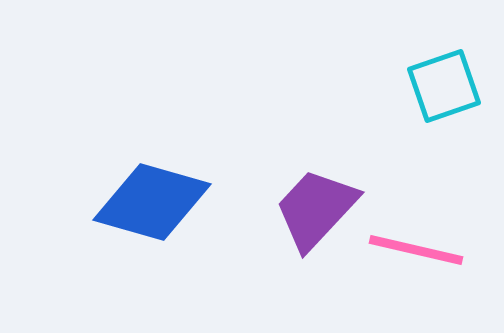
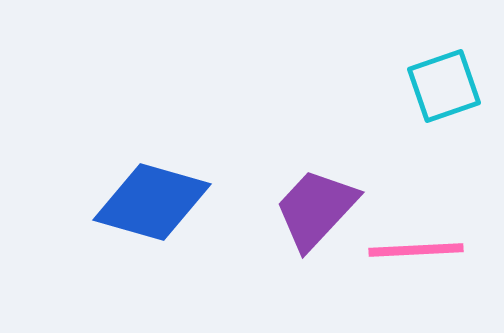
pink line: rotated 16 degrees counterclockwise
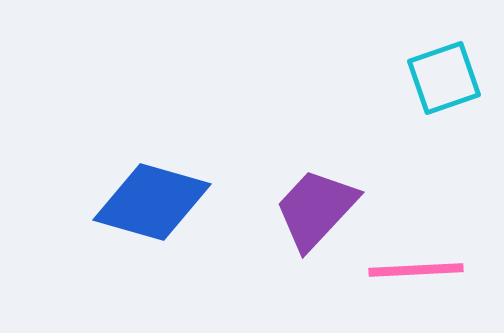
cyan square: moved 8 px up
pink line: moved 20 px down
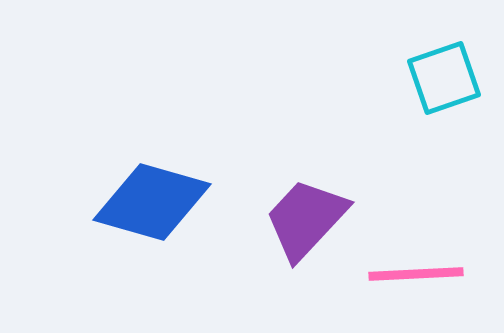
purple trapezoid: moved 10 px left, 10 px down
pink line: moved 4 px down
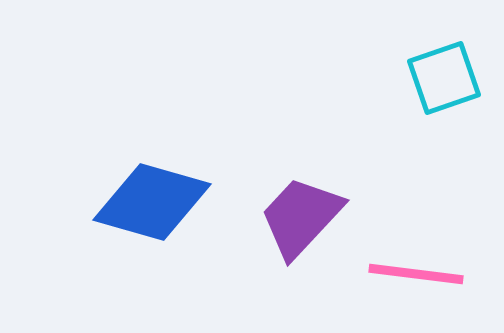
purple trapezoid: moved 5 px left, 2 px up
pink line: rotated 10 degrees clockwise
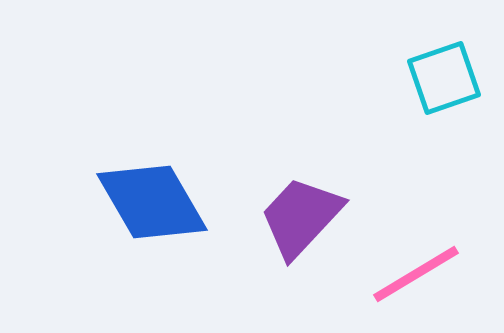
blue diamond: rotated 44 degrees clockwise
pink line: rotated 38 degrees counterclockwise
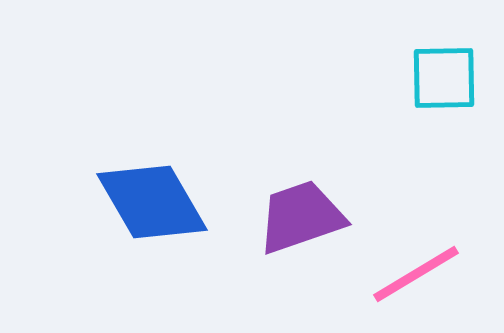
cyan square: rotated 18 degrees clockwise
purple trapezoid: rotated 28 degrees clockwise
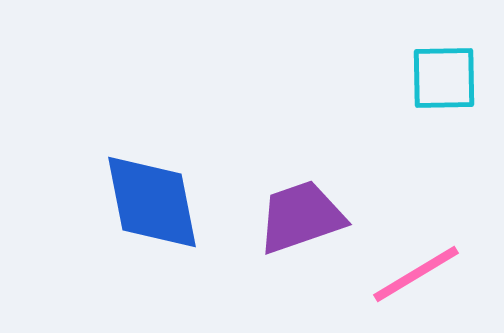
blue diamond: rotated 19 degrees clockwise
